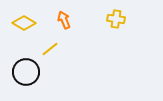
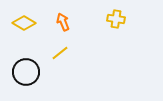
orange arrow: moved 1 px left, 2 px down
yellow line: moved 10 px right, 4 px down
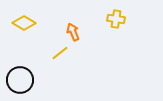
orange arrow: moved 10 px right, 10 px down
black circle: moved 6 px left, 8 px down
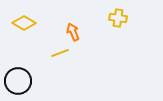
yellow cross: moved 2 px right, 1 px up
yellow line: rotated 18 degrees clockwise
black circle: moved 2 px left, 1 px down
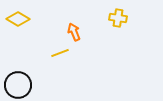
yellow diamond: moved 6 px left, 4 px up
orange arrow: moved 1 px right
black circle: moved 4 px down
